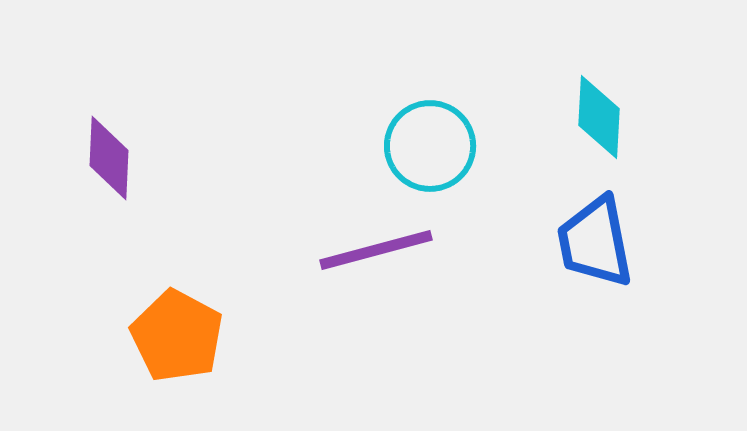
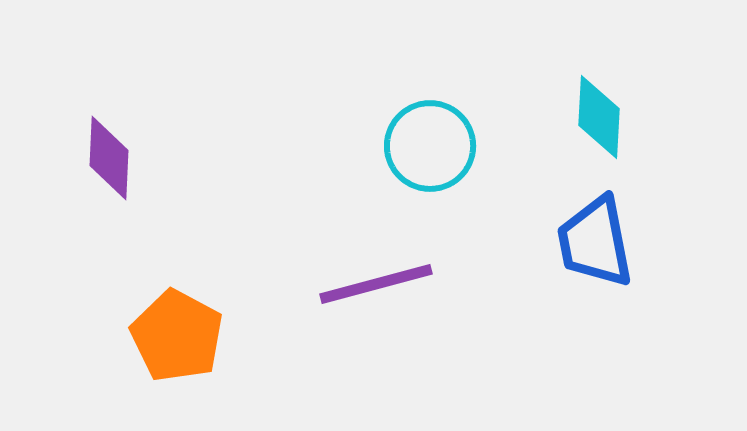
purple line: moved 34 px down
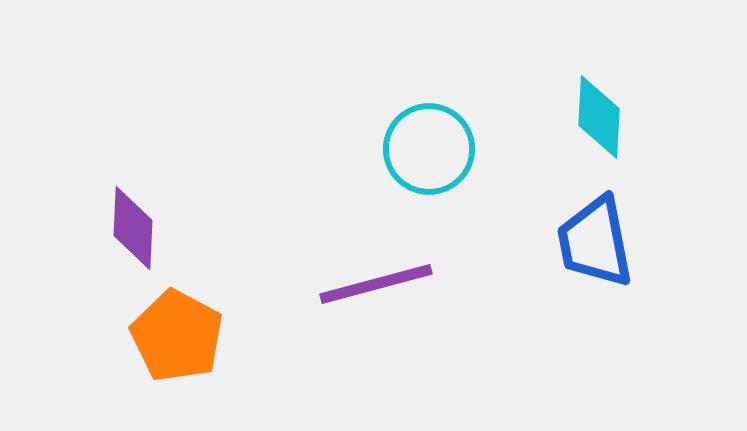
cyan circle: moved 1 px left, 3 px down
purple diamond: moved 24 px right, 70 px down
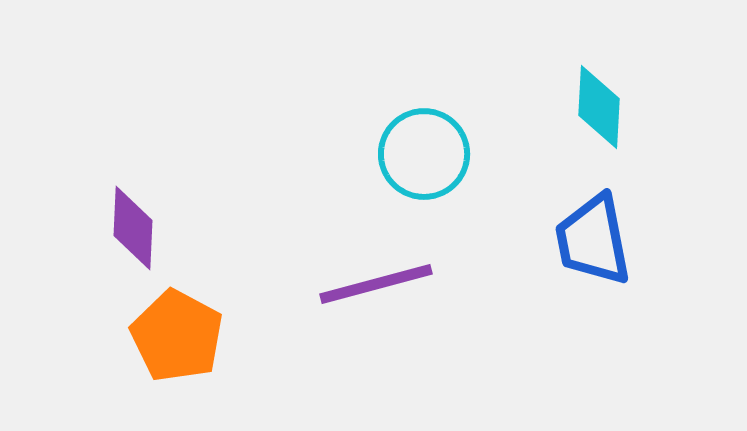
cyan diamond: moved 10 px up
cyan circle: moved 5 px left, 5 px down
blue trapezoid: moved 2 px left, 2 px up
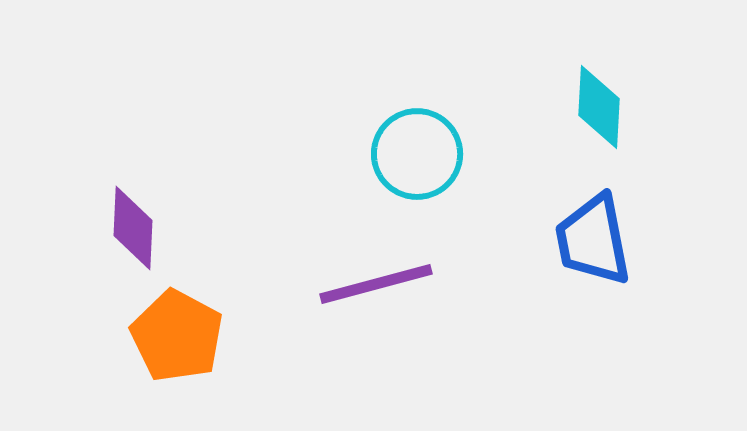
cyan circle: moved 7 px left
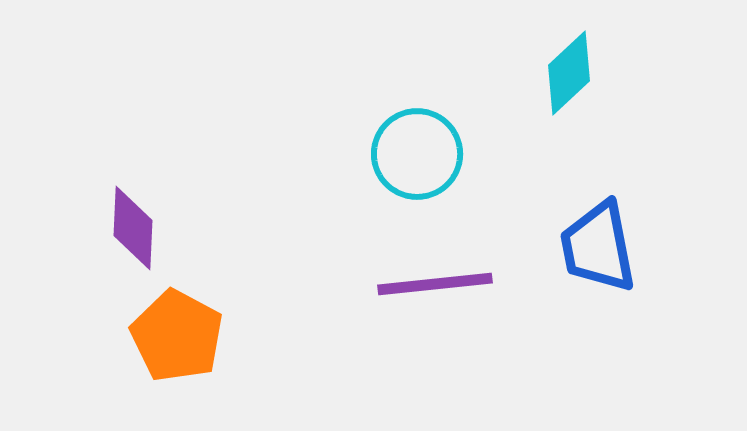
cyan diamond: moved 30 px left, 34 px up; rotated 44 degrees clockwise
blue trapezoid: moved 5 px right, 7 px down
purple line: moved 59 px right; rotated 9 degrees clockwise
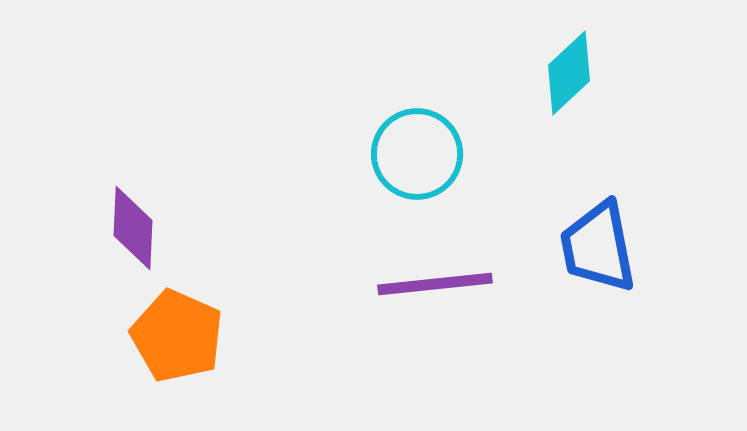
orange pentagon: rotated 4 degrees counterclockwise
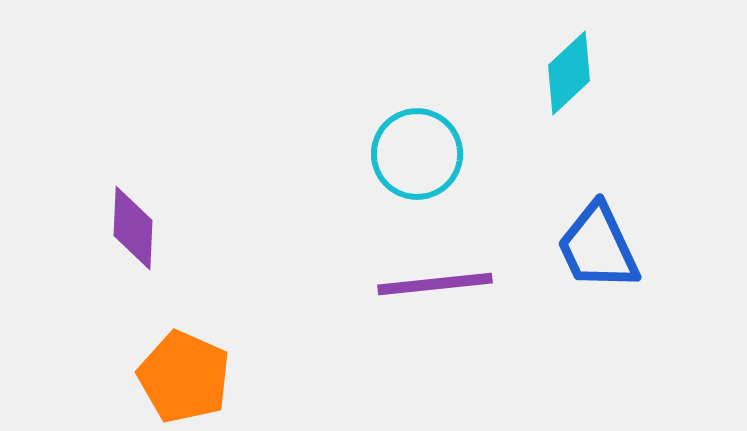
blue trapezoid: rotated 14 degrees counterclockwise
orange pentagon: moved 7 px right, 41 px down
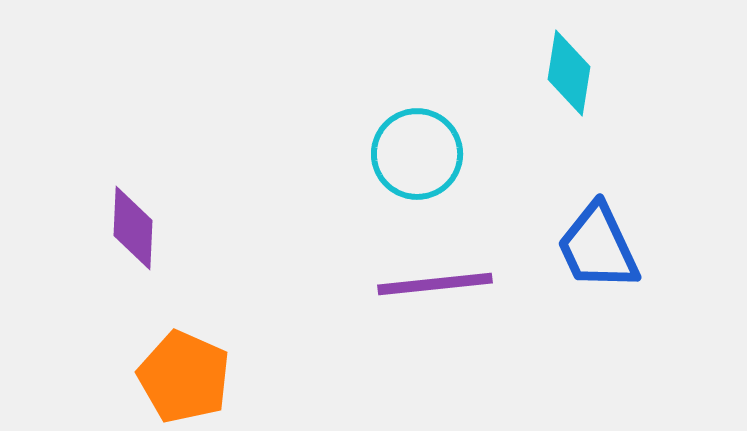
cyan diamond: rotated 38 degrees counterclockwise
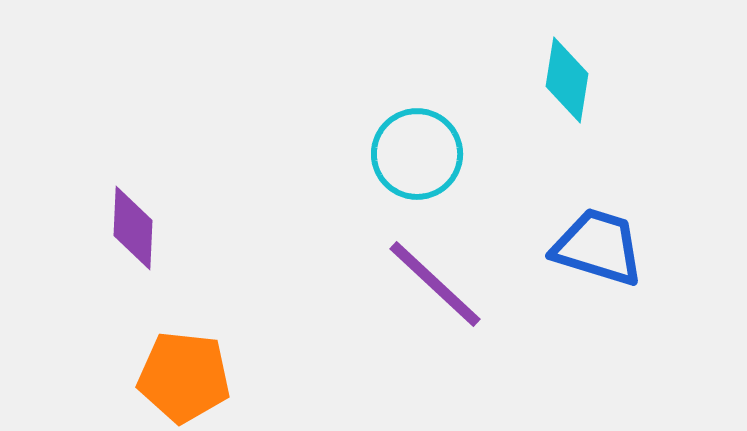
cyan diamond: moved 2 px left, 7 px down
blue trapezoid: rotated 132 degrees clockwise
purple line: rotated 49 degrees clockwise
orange pentagon: rotated 18 degrees counterclockwise
